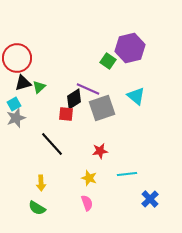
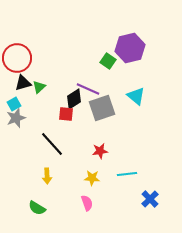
yellow star: moved 3 px right; rotated 14 degrees counterclockwise
yellow arrow: moved 6 px right, 7 px up
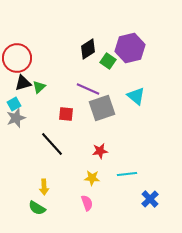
black diamond: moved 14 px right, 50 px up
yellow arrow: moved 3 px left, 11 px down
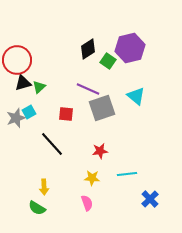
red circle: moved 2 px down
cyan square: moved 15 px right, 8 px down
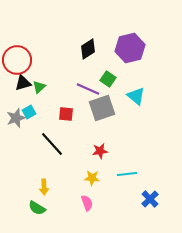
green square: moved 18 px down
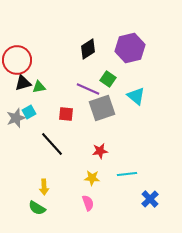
green triangle: rotated 32 degrees clockwise
pink semicircle: moved 1 px right
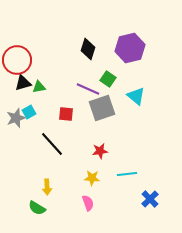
black diamond: rotated 40 degrees counterclockwise
yellow arrow: moved 3 px right
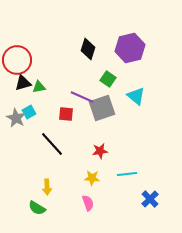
purple line: moved 6 px left, 8 px down
gray star: rotated 24 degrees counterclockwise
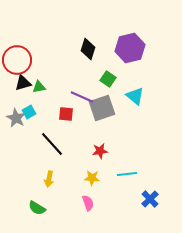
cyan triangle: moved 1 px left
yellow arrow: moved 2 px right, 8 px up; rotated 14 degrees clockwise
